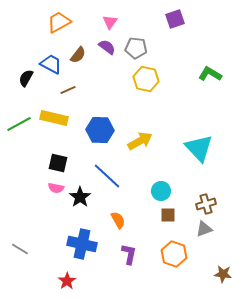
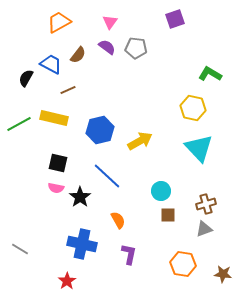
yellow hexagon: moved 47 px right, 29 px down
blue hexagon: rotated 16 degrees counterclockwise
orange hexagon: moved 9 px right, 10 px down; rotated 10 degrees counterclockwise
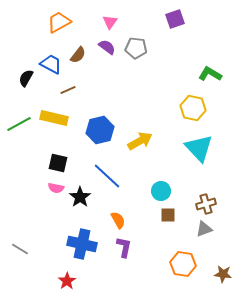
purple L-shape: moved 5 px left, 7 px up
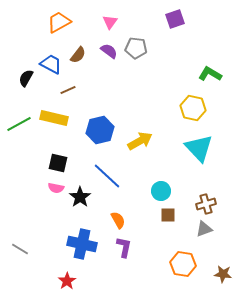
purple semicircle: moved 2 px right, 4 px down
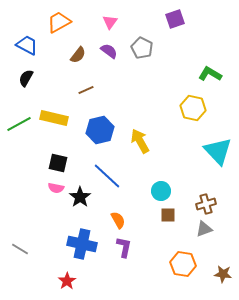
gray pentagon: moved 6 px right; rotated 20 degrees clockwise
blue trapezoid: moved 24 px left, 19 px up
brown line: moved 18 px right
yellow arrow: rotated 90 degrees counterclockwise
cyan triangle: moved 19 px right, 3 px down
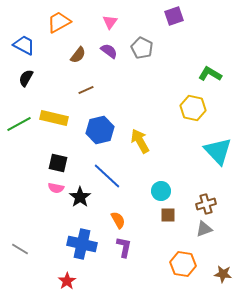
purple square: moved 1 px left, 3 px up
blue trapezoid: moved 3 px left
